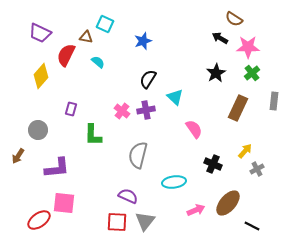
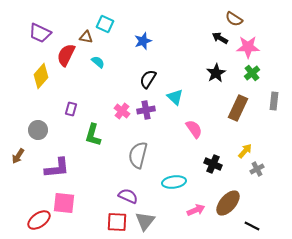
green L-shape: rotated 15 degrees clockwise
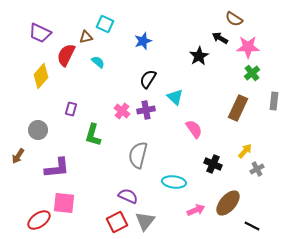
brown triangle: rotated 24 degrees counterclockwise
black star: moved 17 px left, 17 px up
cyan ellipse: rotated 15 degrees clockwise
red square: rotated 30 degrees counterclockwise
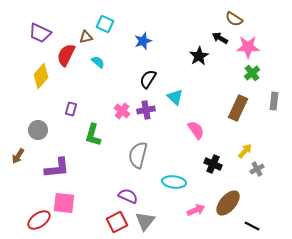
pink semicircle: moved 2 px right, 1 px down
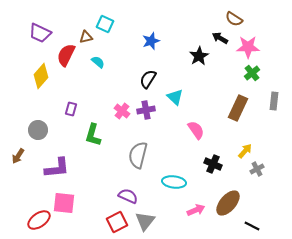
blue star: moved 8 px right
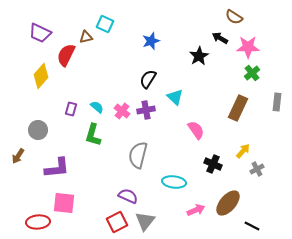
brown semicircle: moved 2 px up
cyan semicircle: moved 1 px left, 45 px down
gray rectangle: moved 3 px right, 1 px down
yellow arrow: moved 2 px left
red ellipse: moved 1 px left, 2 px down; rotated 30 degrees clockwise
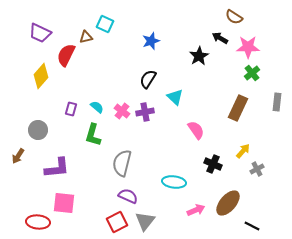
purple cross: moved 1 px left, 2 px down
gray semicircle: moved 16 px left, 8 px down
red ellipse: rotated 10 degrees clockwise
